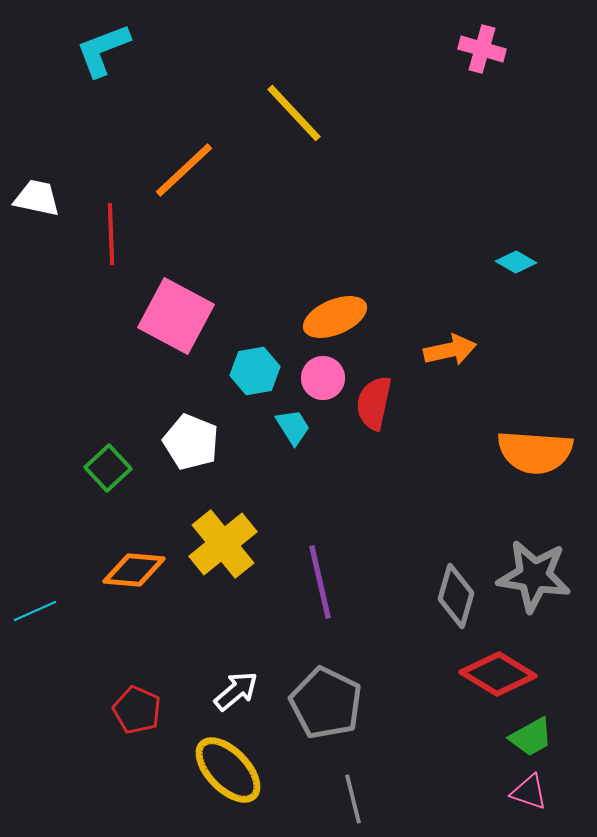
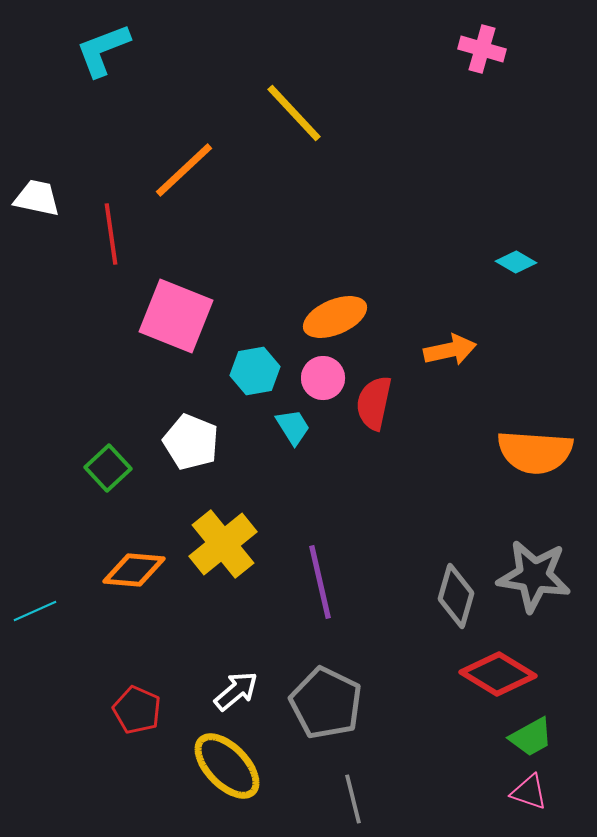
red line: rotated 6 degrees counterclockwise
pink square: rotated 6 degrees counterclockwise
yellow ellipse: moved 1 px left, 4 px up
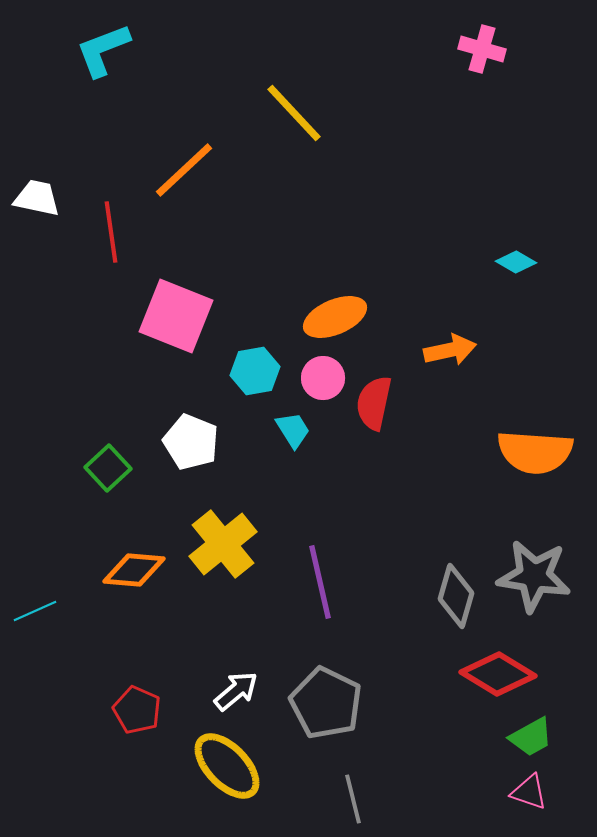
red line: moved 2 px up
cyan trapezoid: moved 3 px down
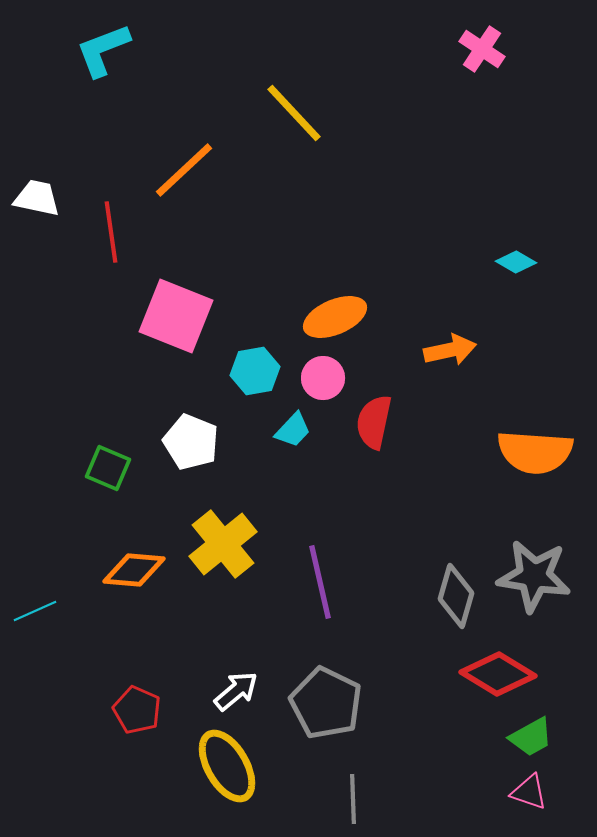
pink cross: rotated 18 degrees clockwise
red semicircle: moved 19 px down
cyan trapezoid: rotated 75 degrees clockwise
green square: rotated 24 degrees counterclockwise
yellow ellipse: rotated 14 degrees clockwise
gray line: rotated 12 degrees clockwise
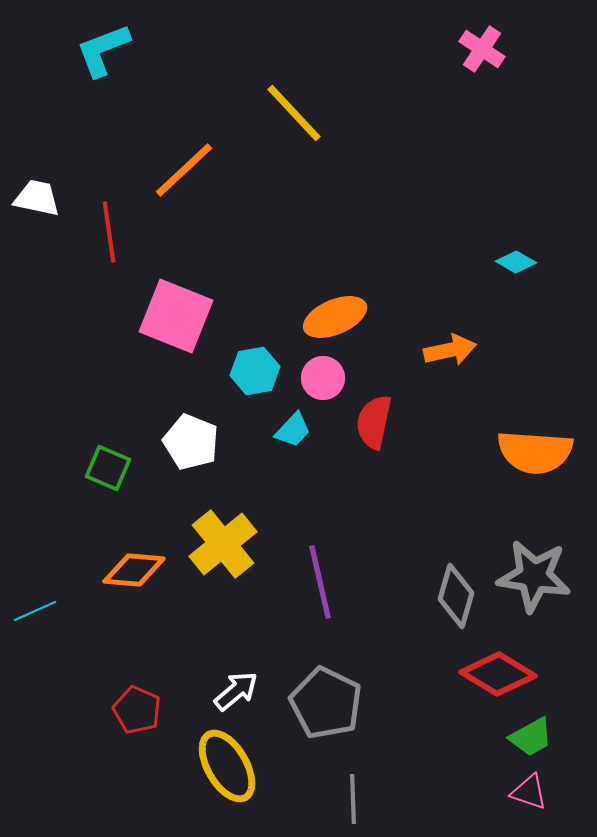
red line: moved 2 px left
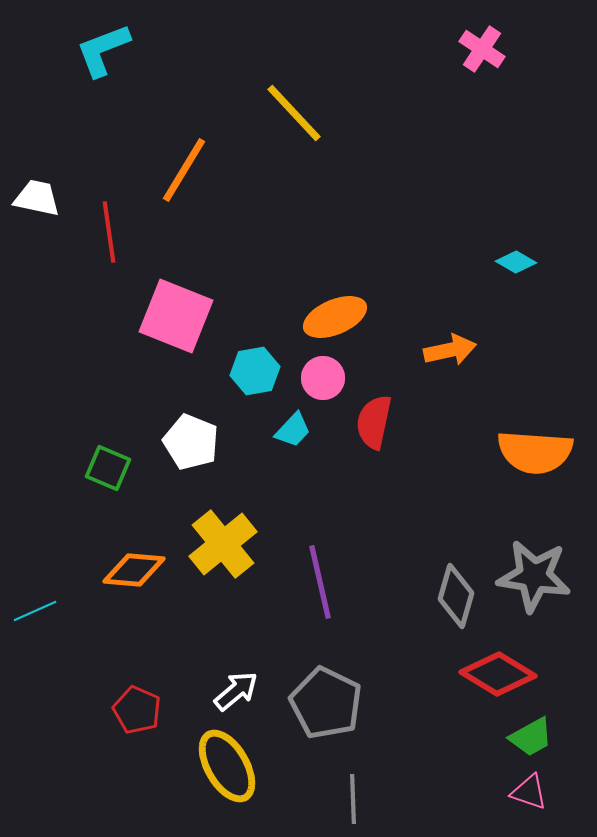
orange line: rotated 16 degrees counterclockwise
